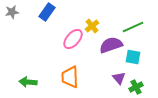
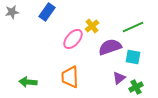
purple semicircle: moved 1 px left, 2 px down
purple triangle: rotated 32 degrees clockwise
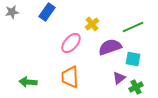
yellow cross: moved 2 px up
pink ellipse: moved 2 px left, 4 px down
cyan square: moved 2 px down
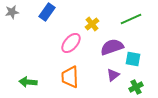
green line: moved 2 px left, 8 px up
purple semicircle: moved 2 px right
purple triangle: moved 6 px left, 3 px up
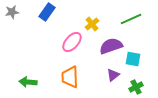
pink ellipse: moved 1 px right, 1 px up
purple semicircle: moved 1 px left, 1 px up
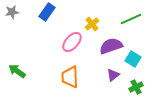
cyan square: rotated 21 degrees clockwise
green arrow: moved 11 px left, 11 px up; rotated 30 degrees clockwise
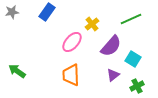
purple semicircle: rotated 150 degrees clockwise
orange trapezoid: moved 1 px right, 2 px up
green cross: moved 1 px right, 1 px up
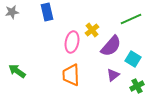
blue rectangle: rotated 48 degrees counterclockwise
yellow cross: moved 6 px down
pink ellipse: rotated 30 degrees counterclockwise
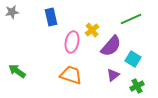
blue rectangle: moved 4 px right, 5 px down
orange trapezoid: rotated 110 degrees clockwise
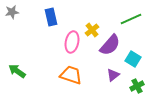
purple semicircle: moved 1 px left, 1 px up
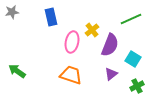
purple semicircle: rotated 20 degrees counterclockwise
purple triangle: moved 2 px left, 1 px up
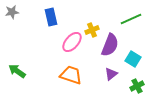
yellow cross: rotated 16 degrees clockwise
pink ellipse: rotated 30 degrees clockwise
